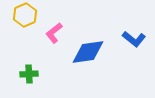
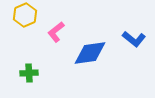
pink L-shape: moved 2 px right, 1 px up
blue diamond: moved 2 px right, 1 px down
green cross: moved 1 px up
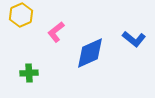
yellow hexagon: moved 4 px left
blue diamond: rotated 16 degrees counterclockwise
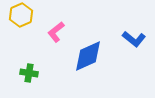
blue diamond: moved 2 px left, 3 px down
green cross: rotated 12 degrees clockwise
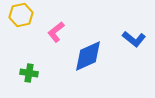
yellow hexagon: rotated 10 degrees clockwise
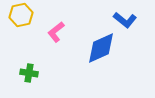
blue L-shape: moved 9 px left, 19 px up
blue diamond: moved 13 px right, 8 px up
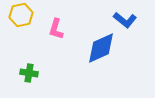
pink L-shape: moved 3 px up; rotated 35 degrees counterclockwise
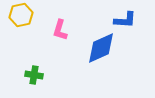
blue L-shape: rotated 35 degrees counterclockwise
pink L-shape: moved 4 px right, 1 px down
green cross: moved 5 px right, 2 px down
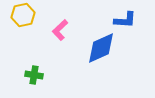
yellow hexagon: moved 2 px right
pink L-shape: rotated 30 degrees clockwise
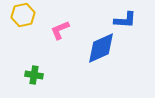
pink L-shape: rotated 20 degrees clockwise
